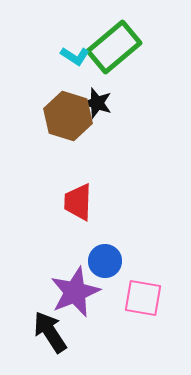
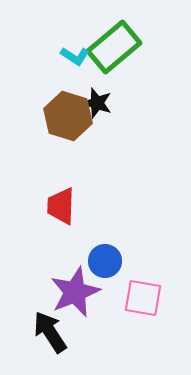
red trapezoid: moved 17 px left, 4 px down
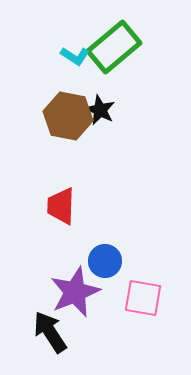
black star: moved 3 px right, 7 px down; rotated 8 degrees clockwise
brown hexagon: rotated 6 degrees counterclockwise
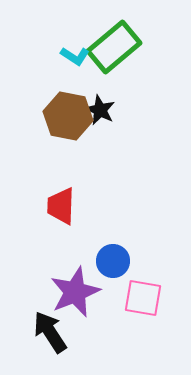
blue circle: moved 8 px right
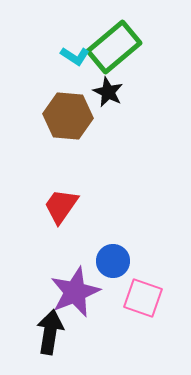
black star: moved 8 px right, 18 px up
brown hexagon: rotated 6 degrees counterclockwise
red trapezoid: rotated 33 degrees clockwise
pink square: rotated 9 degrees clockwise
black arrow: rotated 42 degrees clockwise
